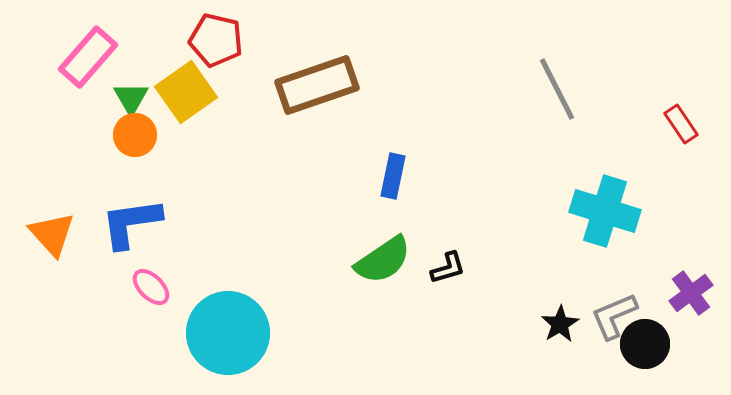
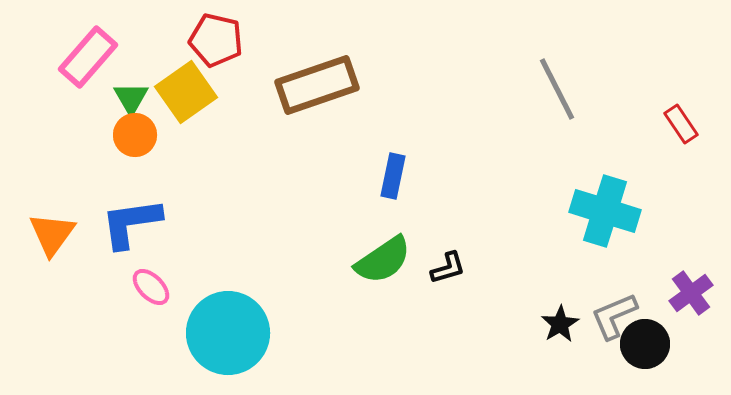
orange triangle: rotated 18 degrees clockwise
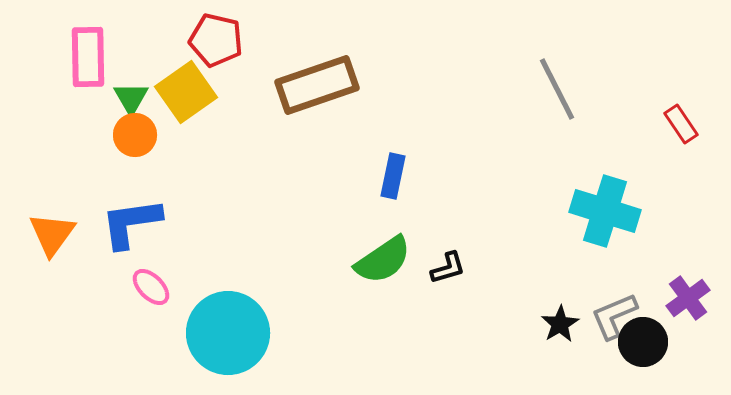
pink rectangle: rotated 42 degrees counterclockwise
purple cross: moved 3 px left, 5 px down
black circle: moved 2 px left, 2 px up
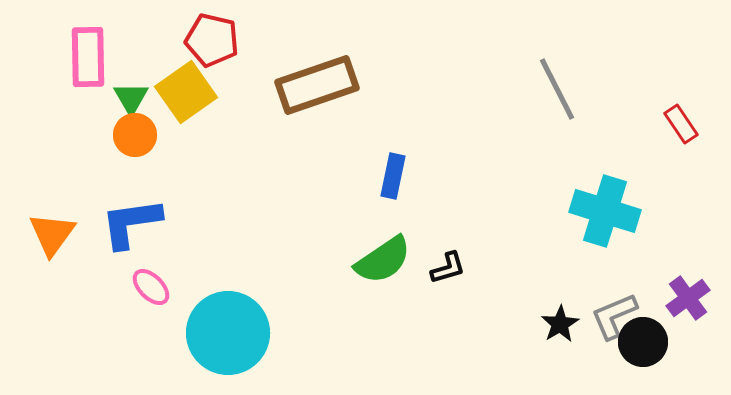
red pentagon: moved 4 px left
